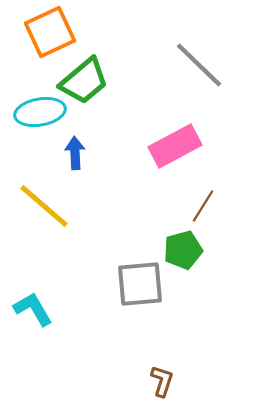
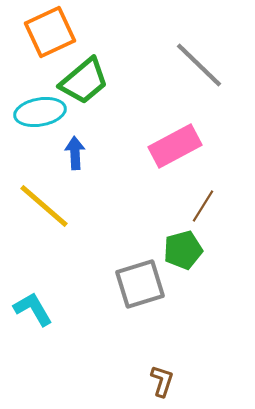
gray square: rotated 12 degrees counterclockwise
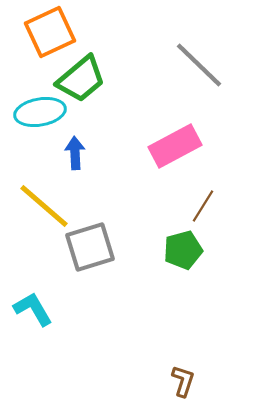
green trapezoid: moved 3 px left, 2 px up
gray square: moved 50 px left, 37 px up
brown L-shape: moved 21 px right
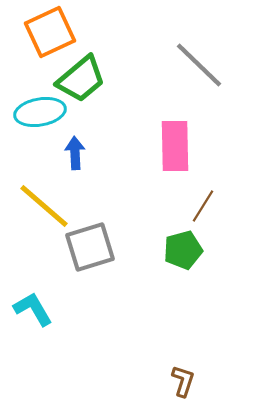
pink rectangle: rotated 63 degrees counterclockwise
